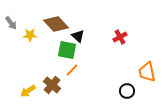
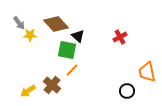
gray arrow: moved 8 px right
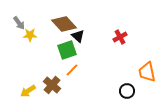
brown diamond: moved 8 px right
green square: rotated 30 degrees counterclockwise
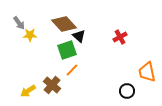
black triangle: moved 1 px right
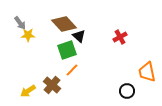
gray arrow: moved 1 px right
yellow star: moved 2 px left
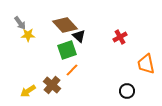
brown diamond: moved 1 px right, 1 px down
orange trapezoid: moved 1 px left, 8 px up
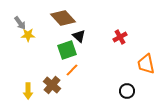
brown diamond: moved 2 px left, 7 px up
yellow arrow: rotated 56 degrees counterclockwise
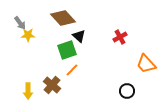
orange trapezoid: rotated 30 degrees counterclockwise
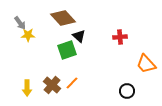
red cross: rotated 24 degrees clockwise
orange line: moved 13 px down
yellow arrow: moved 1 px left, 3 px up
